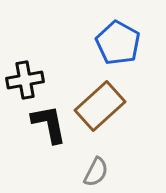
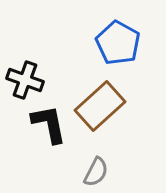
black cross: rotated 30 degrees clockwise
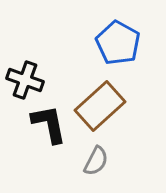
gray semicircle: moved 11 px up
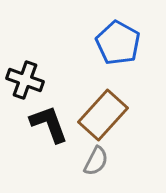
brown rectangle: moved 3 px right, 9 px down; rotated 6 degrees counterclockwise
black L-shape: rotated 9 degrees counterclockwise
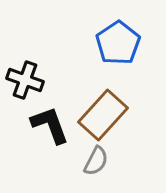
blue pentagon: rotated 9 degrees clockwise
black L-shape: moved 1 px right, 1 px down
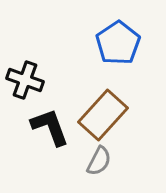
black L-shape: moved 2 px down
gray semicircle: moved 3 px right
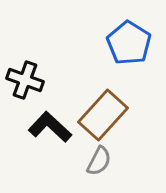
blue pentagon: moved 11 px right; rotated 6 degrees counterclockwise
black L-shape: rotated 27 degrees counterclockwise
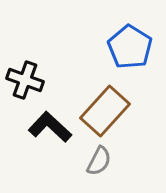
blue pentagon: moved 1 px right, 4 px down
brown rectangle: moved 2 px right, 4 px up
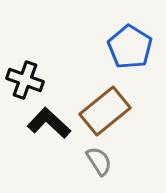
brown rectangle: rotated 9 degrees clockwise
black L-shape: moved 1 px left, 4 px up
gray semicircle: rotated 60 degrees counterclockwise
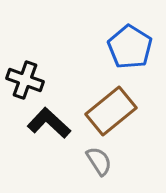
brown rectangle: moved 6 px right
